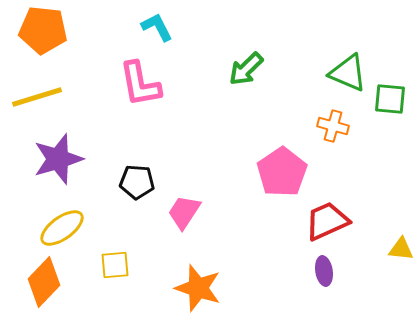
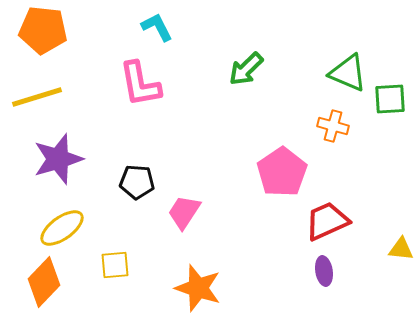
green square: rotated 8 degrees counterclockwise
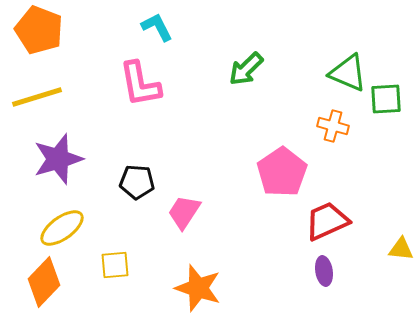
orange pentagon: moved 4 px left; rotated 15 degrees clockwise
green square: moved 4 px left
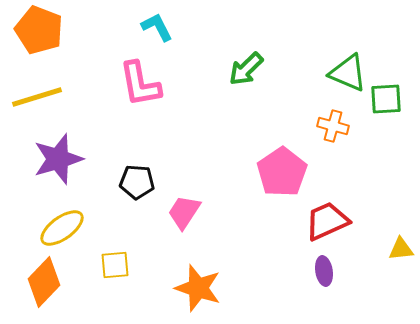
yellow triangle: rotated 12 degrees counterclockwise
